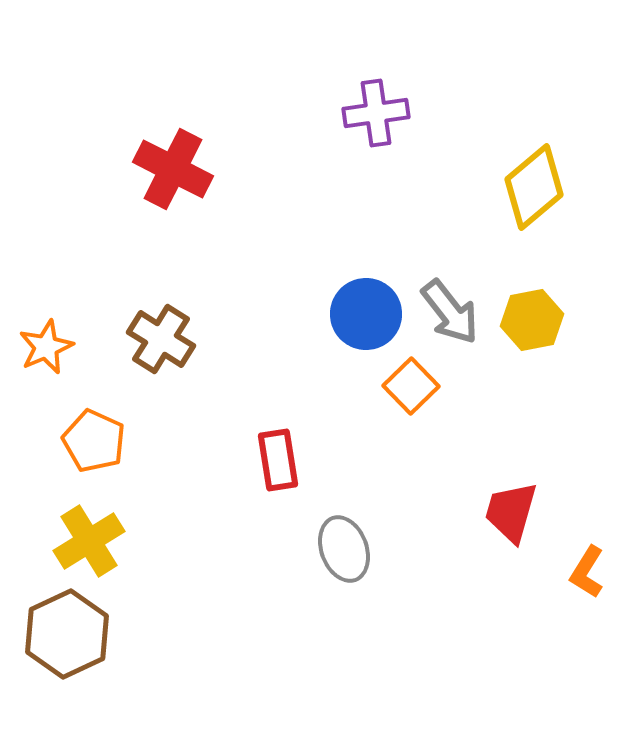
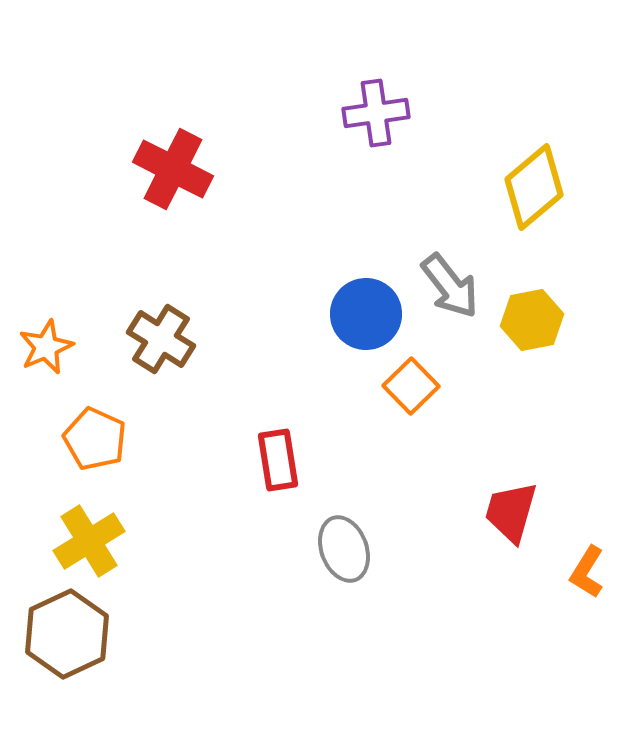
gray arrow: moved 26 px up
orange pentagon: moved 1 px right, 2 px up
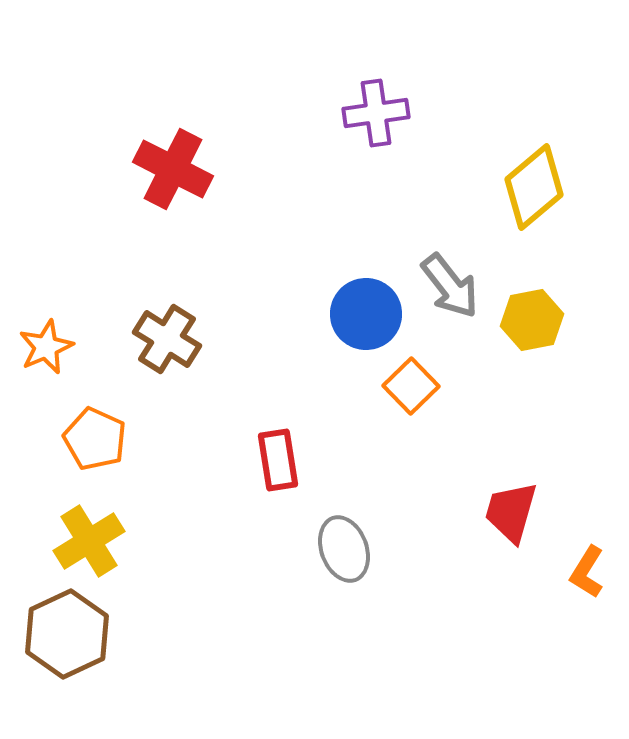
brown cross: moved 6 px right
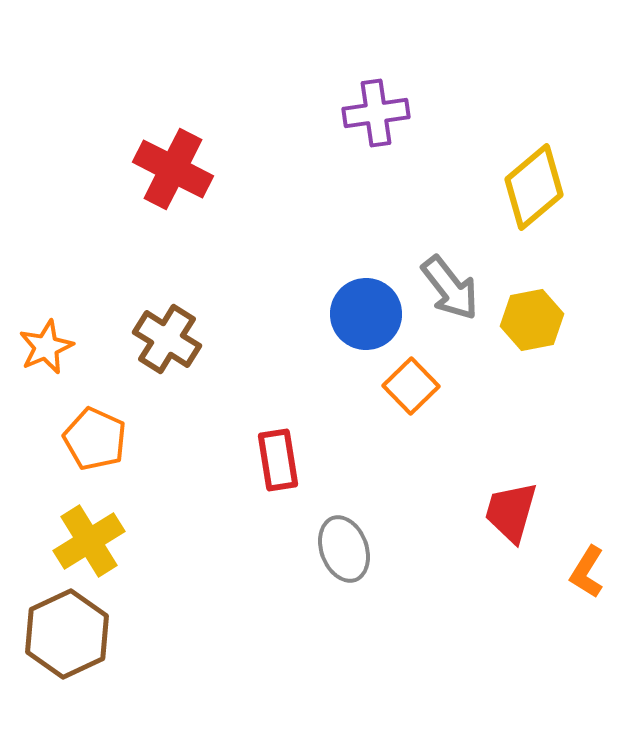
gray arrow: moved 2 px down
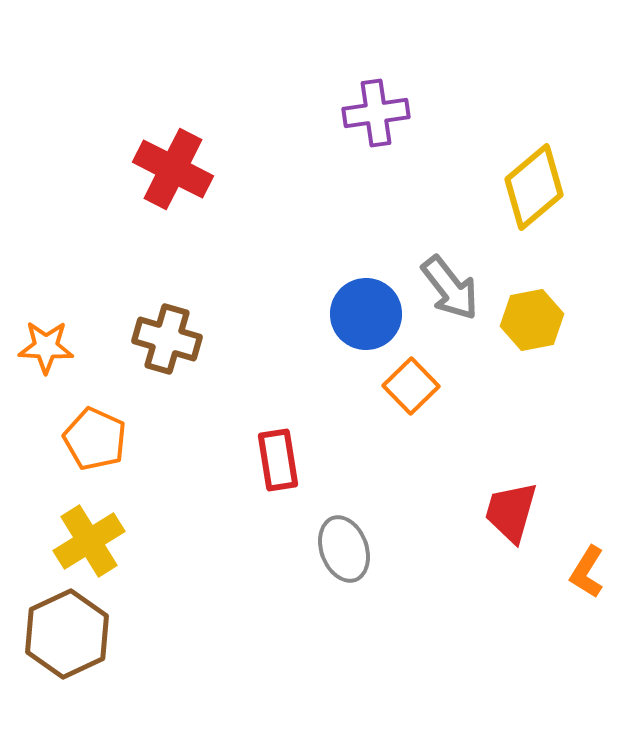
brown cross: rotated 16 degrees counterclockwise
orange star: rotated 26 degrees clockwise
